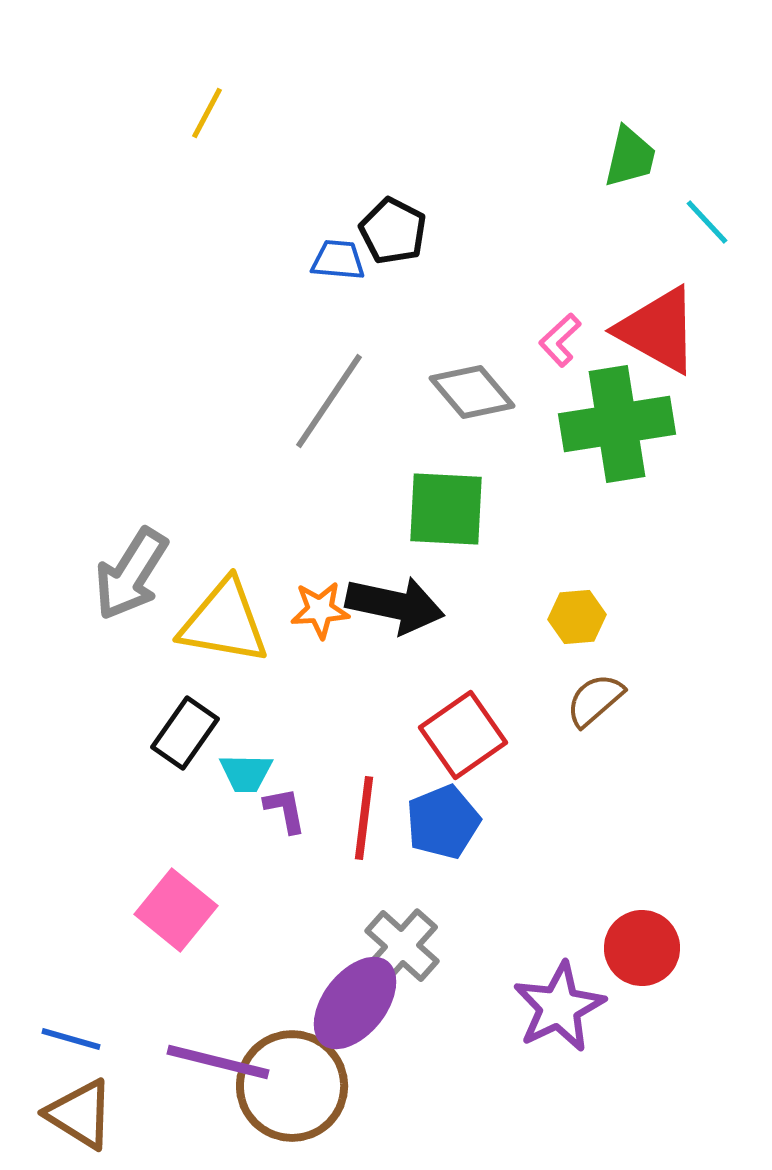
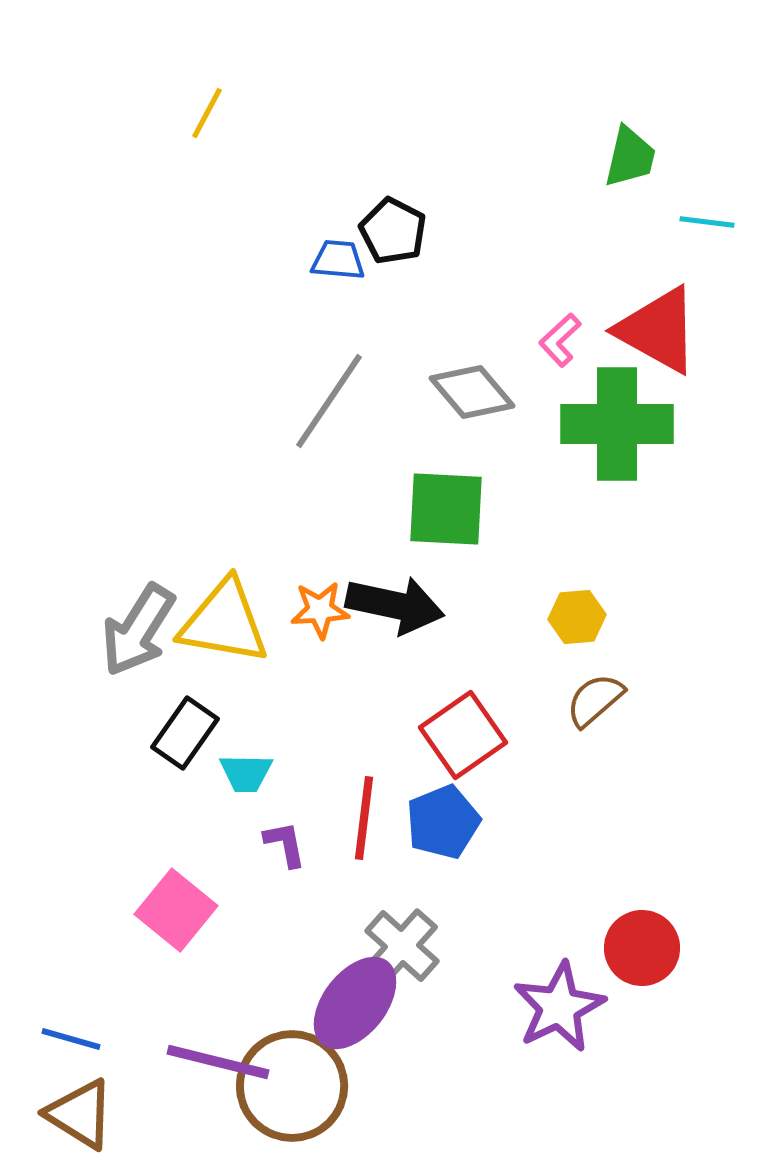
cyan line: rotated 40 degrees counterclockwise
green cross: rotated 9 degrees clockwise
gray arrow: moved 7 px right, 56 px down
purple L-shape: moved 34 px down
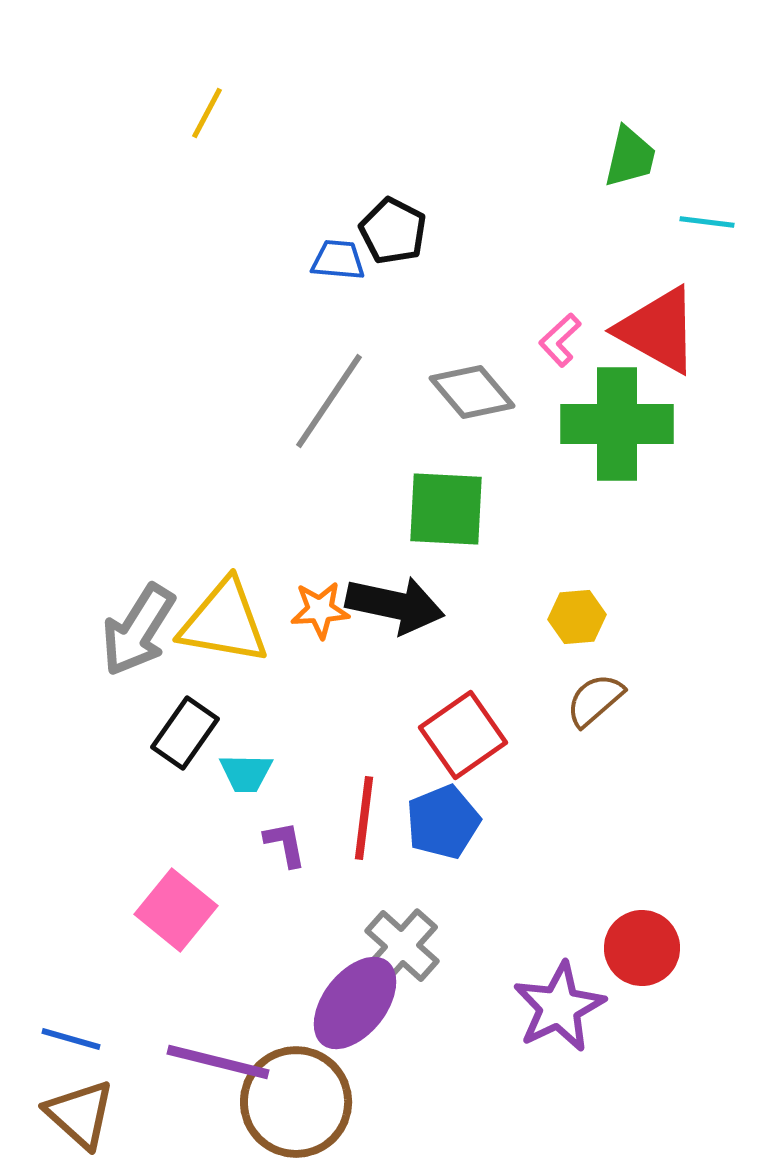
brown circle: moved 4 px right, 16 px down
brown triangle: rotated 10 degrees clockwise
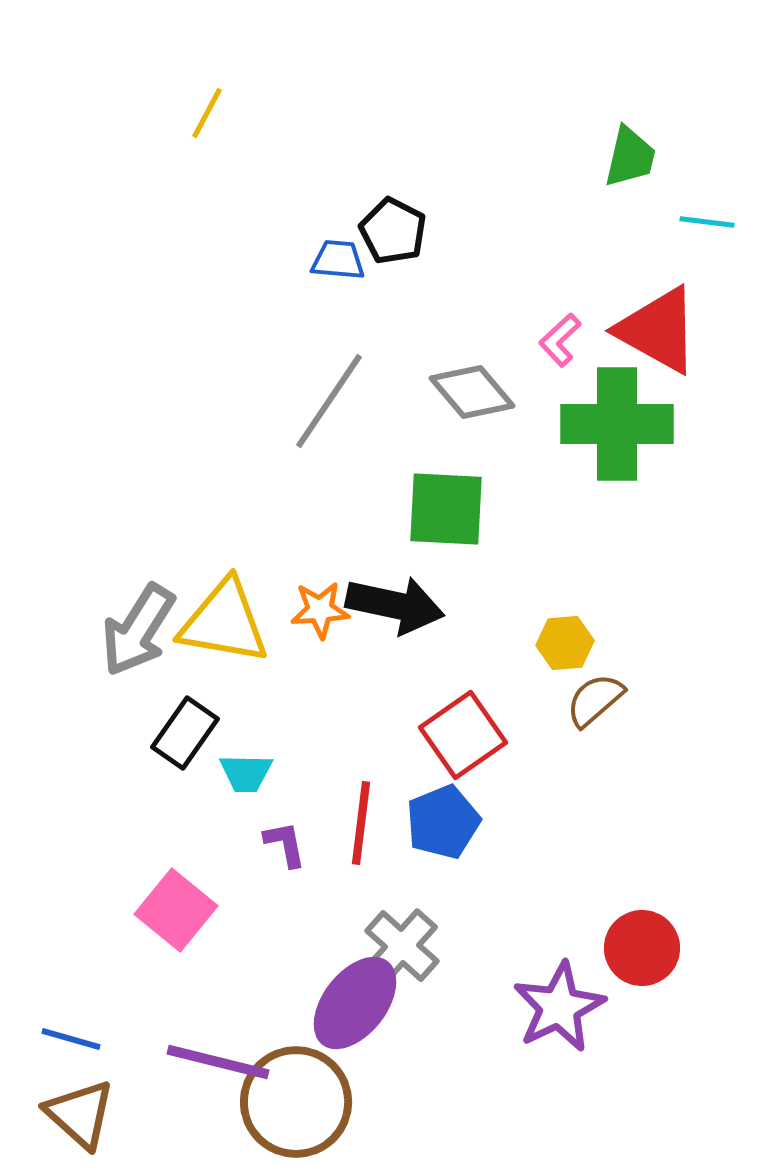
yellow hexagon: moved 12 px left, 26 px down
red line: moved 3 px left, 5 px down
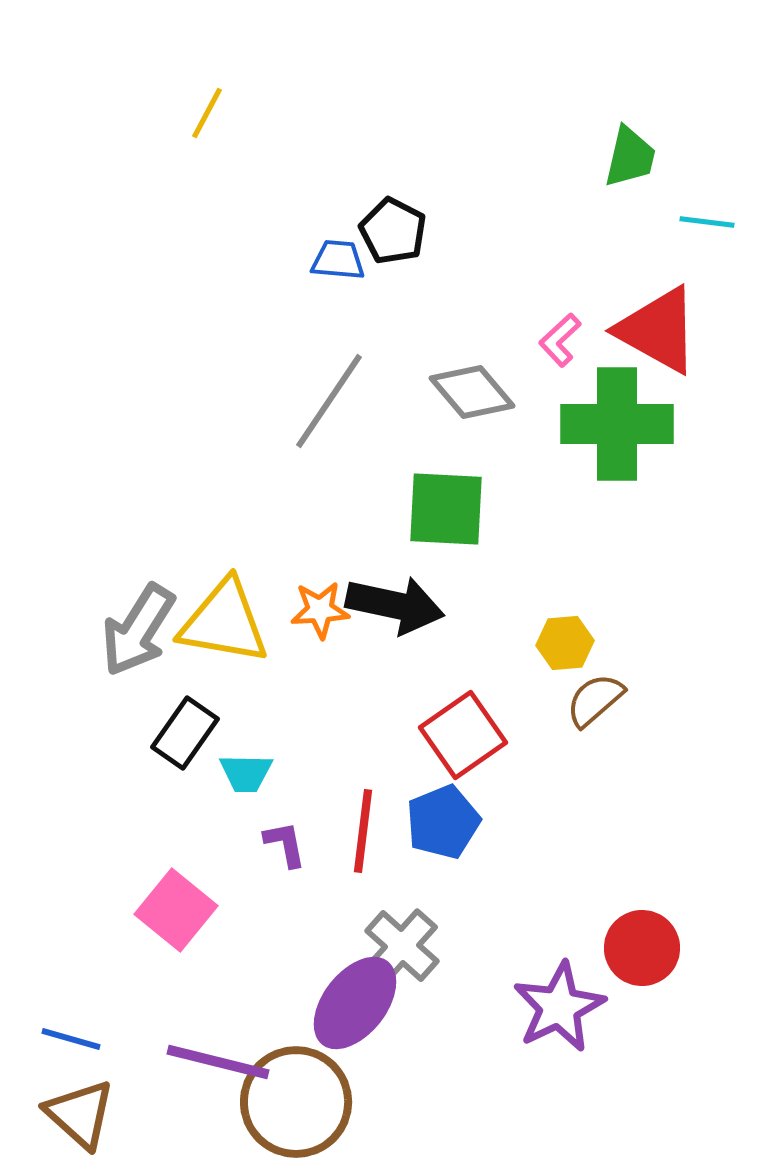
red line: moved 2 px right, 8 px down
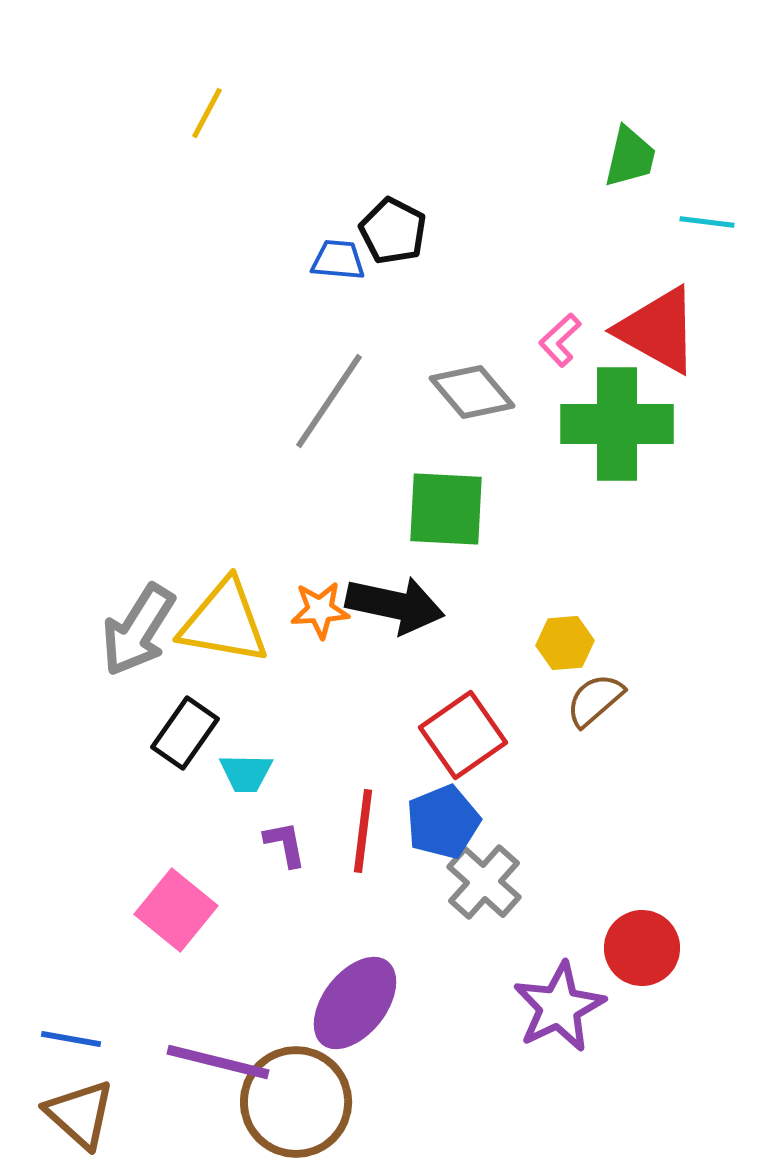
gray cross: moved 82 px right, 64 px up
blue line: rotated 6 degrees counterclockwise
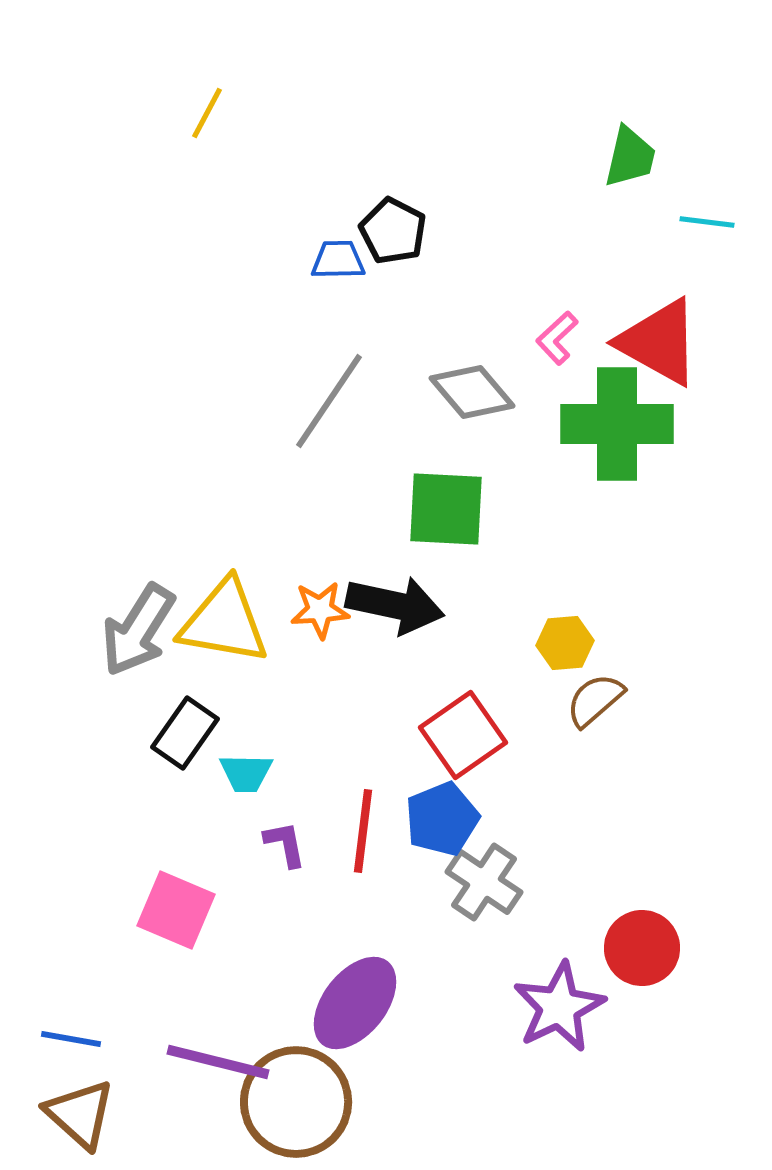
blue trapezoid: rotated 6 degrees counterclockwise
red triangle: moved 1 px right, 12 px down
pink L-shape: moved 3 px left, 2 px up
blue pentagon: moved 1 px left, 3 px up
gray cross: rotated 8 degrees counterclockwise
pink square: rotated 16 degrees counterclockwise
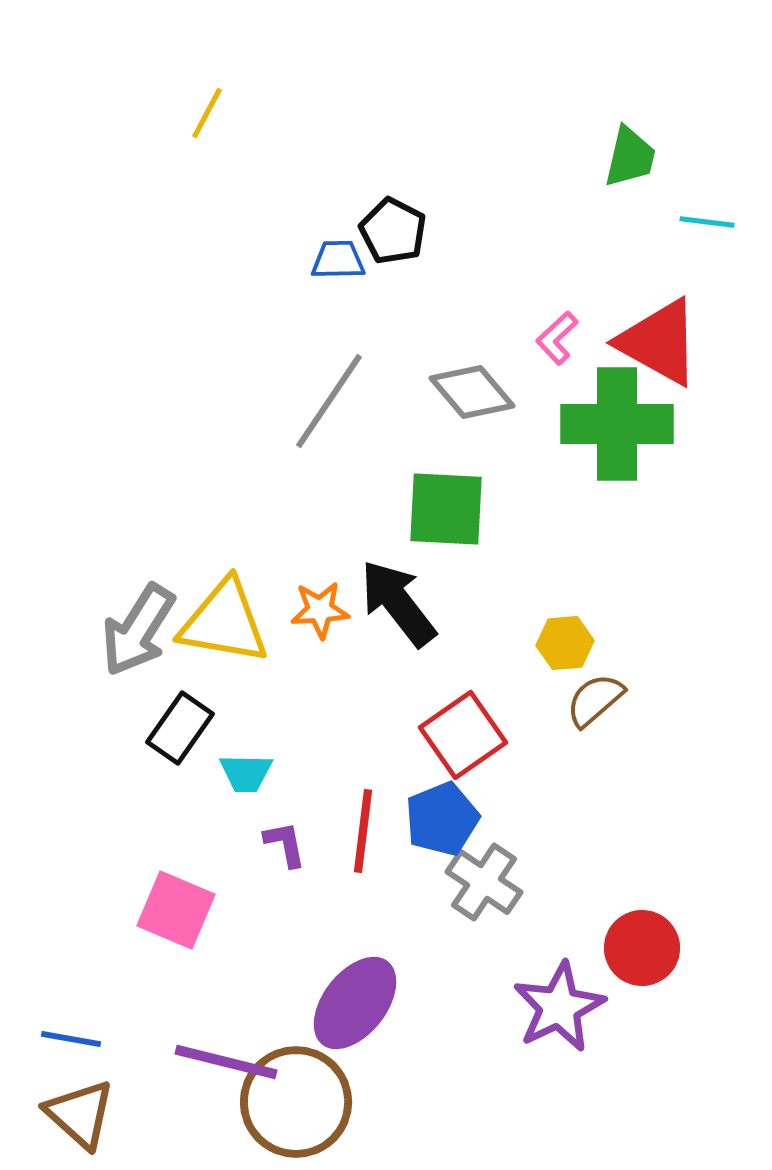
black arrow: moved 3 px right, 2 px up; rotated 140 degrees counterclockwise
black rectangle: moved 5 px left, 5 px up
purple line: moved 8 px right
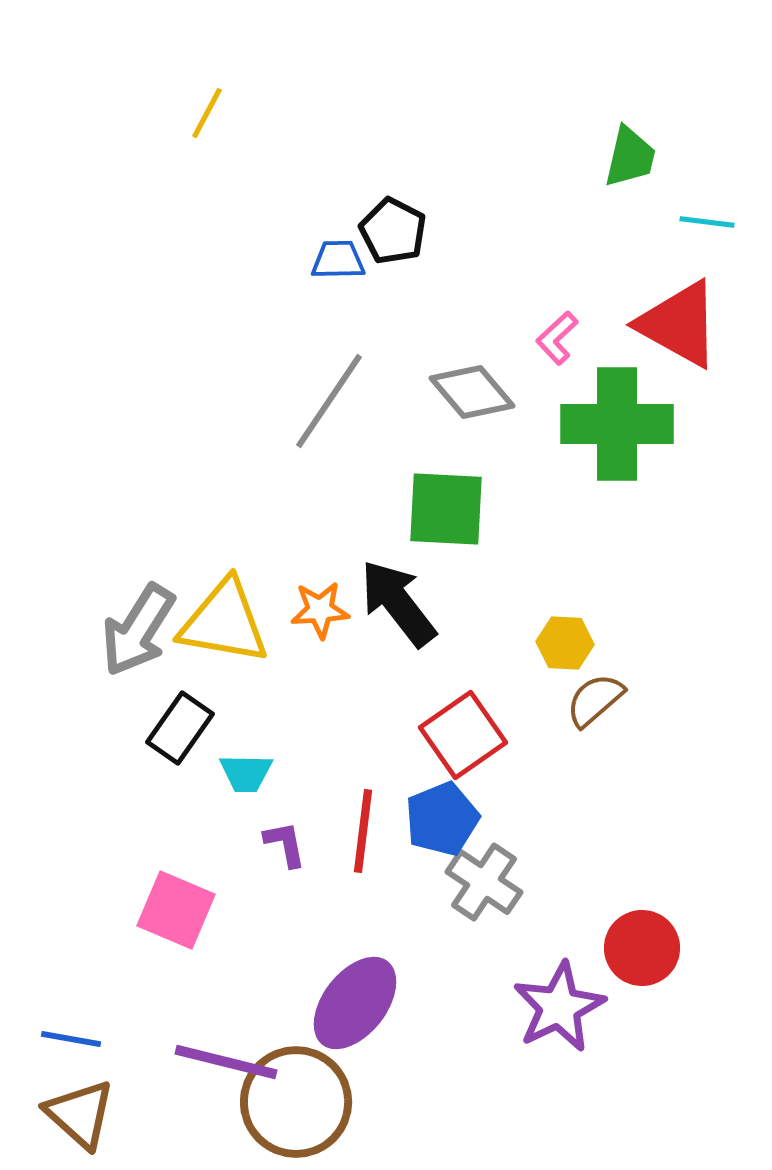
red triangle: moved 20 px right, 18 px up
yellow hexagon: rotated 8 degrees clockwise
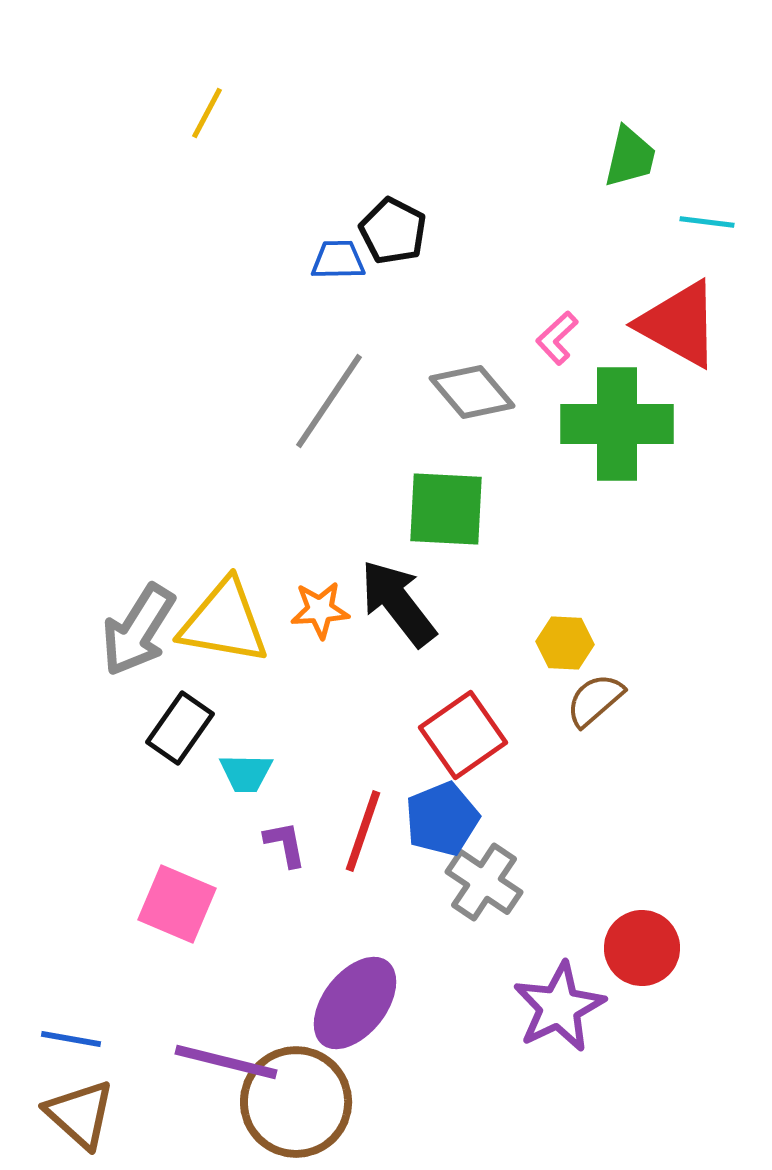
red line: rotated 12 degrees clockwise
pink square: moved 1 px right, 6 px up
